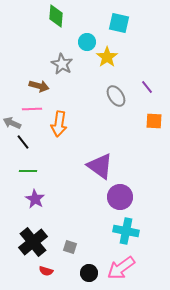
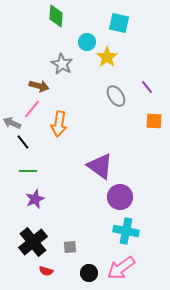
pink line: rotated 48 degrees counterclockwise
purple star: rotated 18 degrees clockwise
gray square: rotated 24 degrees counterclockwise
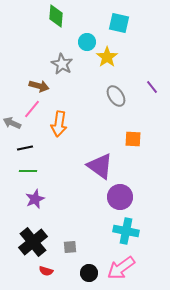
purple line: moved 5 px right
orange square: moved 21 px left, 18 px down
black line: moved 2 px right, 6 px down; rotated 63 degrees counterclockwise
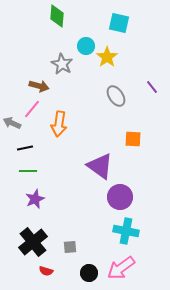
green diamond: moved 1 px right
cyan circle: moved 1 px left, 4 px down
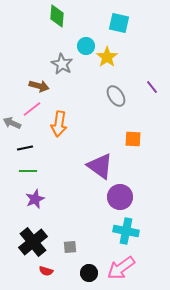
pink line: rotated 12 degrees clockwise
